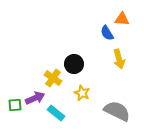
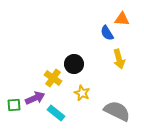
green square: moved 1 px left
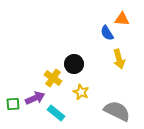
yellow star: moved 1 px left, 1 px up
green square: moved 1 px left, 1 px up
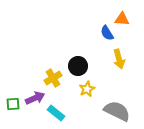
black circle: moved 4 px right, 2 px down
yellow cross: rotated 24 degrees clockwise
yellow star: moved 6 px right, 3 px up; rotated 21 degrees clockwise
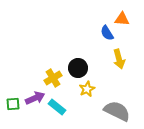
black circle: moved 2 px down
cyan rectangle: moved 1 px right, 6 px up
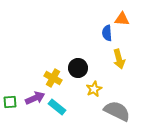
blue semicircle: rotated 28 degrees clockwise
yellow cross: rotated 30 degrees counterclockwise
yellow star: moved 7 px right
green square: moved 3 px left, 2 px up
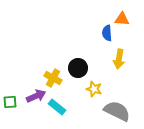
yellow arrow: rotated 24 degrees clockwise
yellow star: rotated 28 degrees counterclockwise
purple arrow: moved 1 px right, 2 px up
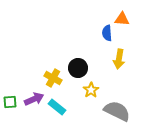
yellow star: moved 3 px left, 1 px down; rotated 21 degrees clockwise
purple arrow: moved 2 px left, 3 px down
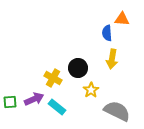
yellow arrow: moved 7 px left
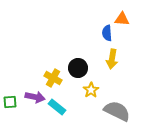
purple arrow: moved 1 px right, 2 px up; rotated 36 degrees clockwise
